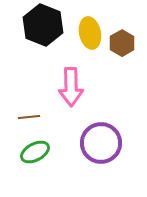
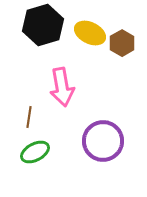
black hexagon: rotated 21 degrees clockwise
yellow ellipse: rotated 52 degrees counterclockwise
pink arrow: moved 9 px left; rotated 9 degrees counterclockwise
brown line: rotated 75 degrees counterclockwise
purple circle: moved 2 px right, 2 px up
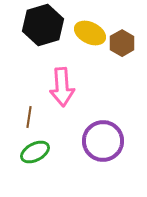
pink arrow: rotated 6 degrees clockwise
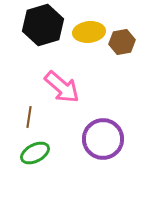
yellow ellipse: moved 1 px left, 1 px up; rotated 32 degrees counterclockwise
brown hexagon: moved 1 px up; rotated 20 degrees clockwise
pink arrow: rotated 45 degrees counterclockwise
purple circle: moved 2 px up
green ellipse: moved 1 px down
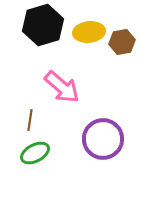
brown line: moved 1 px right, 3 px down
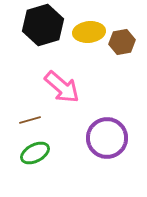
brown line: rotated 65 degrees clockwise
purple circle: moved 4 px right, 1 px up
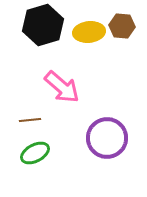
brown hexagon: moved 16 px up; rotated 15 degrees clockwise
brown line: rotated 10 degrees clockwise
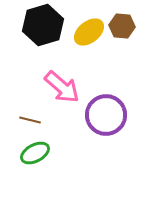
yellow ellipse: rotated 32 degrees counterclockwise
brown line: rotated 20 degrees clockwise
purple circle: moved 1 px left, 23 px up
